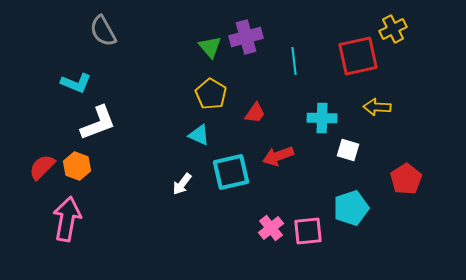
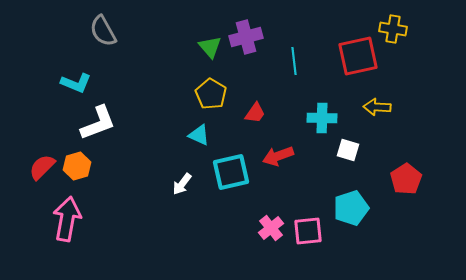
yellow cross: rotated 36 degrees clockwise
orange hexagon: rotated 24 degrees clockwise
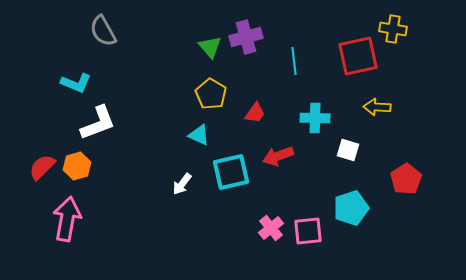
cyan cross: moved 7 px left
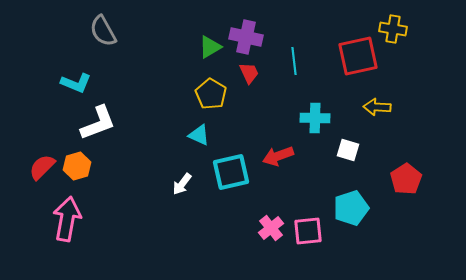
purple cross: rotated 28 degrees clockwise
green triangle: rotated 40 degrees clockwise
red trapezoid: moved 6 px left, 40 px up; rotated 60 degrees counterclockwise
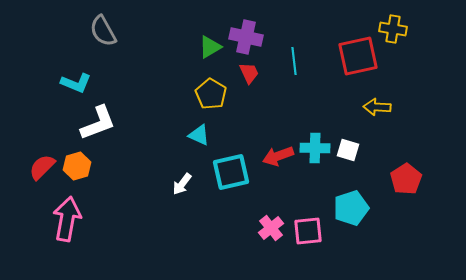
cyan cross: moved 30 px down
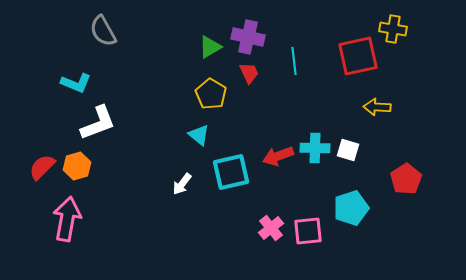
purple cross: moved 2 px right
cyan triangle: rotated 15 degrees clockwise
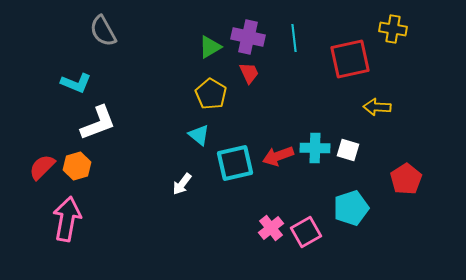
red square: moved 8 px left, 3 px down
cyan line: moved 23 px up
cyan square: moved 4 px right, 9 px up
pink square: moved 2 px left, 1 px down; rotated 24 degrees counterclockwise
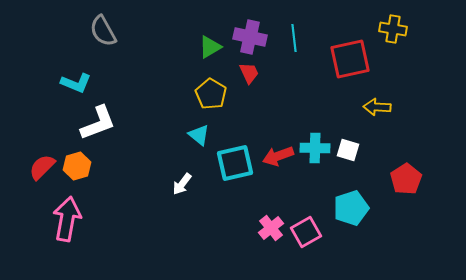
purple cross: moved 2 px right
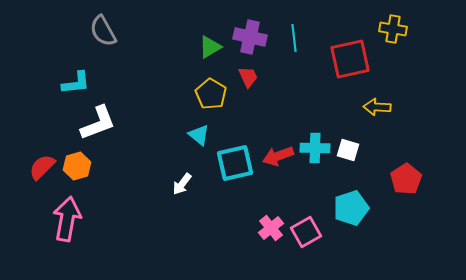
red trapezoid: moved 1 px left, 4 px down
cyan L-shape: rotated 28 degrees counterclockwise
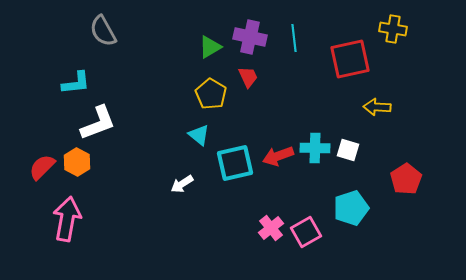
orange hexagon: moved 4 px up; rotated 16 degrees counterclockwise
white arrow: rotated 20 degrees clockwise
